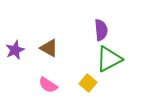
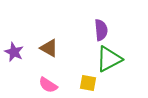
purple star: moved 1 px left, 2 px down; rotated 24 degrees counterclockwise
yellow square: rotated 30 degrees counterclockwise
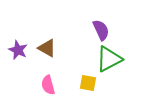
purple semicircle: rotated 20 degrees counterclockwise
brown triangle: moved 2 px left
purple star: moved 4 px right, 2 px up
pink semicircle: rotated 42 degrees clockwise
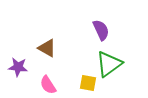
purple star: moved 17 px down; rotated 18 degrees counterclockwise
green triangle: moved 5 px down; rotated 8 degrees counterclockwise
pink semicircle: rotated 18 degrees counterclockwise
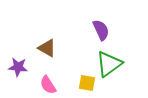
yellow square: moved 1 px left
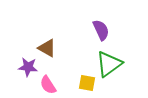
purple star: moved 10 px right
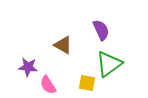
brown triangle: moved 16 px right, 3 px up
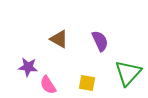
purple semicircle: moved 1 px left, 11 px down
brown triangle: moved 4 px left, 6 px up
green triangle: moved 19 px right, 9 px down; rotated 12 degrees counterclockwise
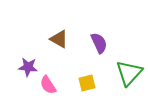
purple semicircle: moved 1 px left, 2 px down
green triangle: moved 1 px right
yellow square: rotated 24 degrees counterclockwise
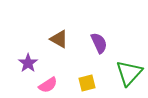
purple star: moved 4 px up; rotated 30 degrees clockwise
pink semicircle: rotated 90 degrees counterclockwise
